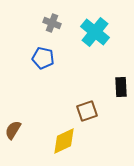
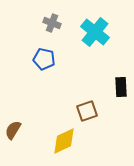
blue pentagon: moved 1 px right, 1 px down
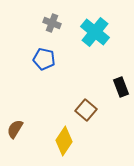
black rectangle: rotated 18 degrees counterclockwise
brown square: moved 1 px left, 1 px up; rotated 30 degrees counterclockwise
brown semicircle: moved 2 px right, 1 px up
yellow diamond: rotated 32 degrees counterclockwise
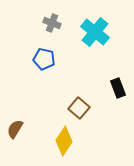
black rectangle: moved 3 px left, 1 px down
brown square: moved 7 px left, 2 px up
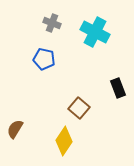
cyan cross: rotated 12 degrees counterclockwise
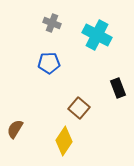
cyan cross: moved 2 px right, 3 px down
blue pentagon: moved 5 px right, 4 px down; rotated 15 degrees counterclockwise
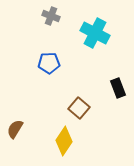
gray cross: moved 1 px left, 7 px up
cyan cross: moved 2 px left, 2 px up
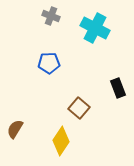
cyan cross: moved 5 px up
yellow diamond: moved 3 px left
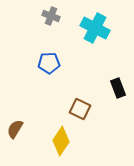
brown square: moved 1 px right, 1 px down; rotated 15 degrees counterclockwise
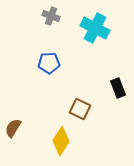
brown semicircle: moved 2 px left, 1 px up
